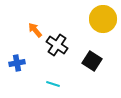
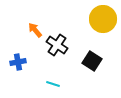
blue cross: moved 1 px right, 1 px up
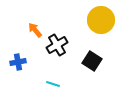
yellow circle: moved 2 px left, 1 px down
black cross: rotated 25 degrees clockwise
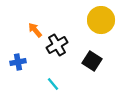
cyan line: rotated 32 degrees clockwise
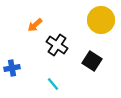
orange arrow: moved 5 px up; rotated 91 degrees counterclockwise
black cross: rotated 25 degrees counterclockwise
blue cross: moved 6 px left, 6 px down
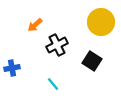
yellow circle: moved 2 px down
black cross: rotated 30 degrees clockwise
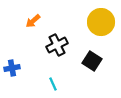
orange arrow: moved 2 px left, 4 px up
cyan line: rotated 16 degrees clockwise
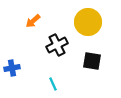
yellow circle: moved 13 px left
black square: rotated 24 degrees counterclockwise
